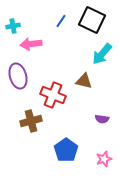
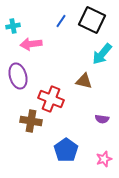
red cross: moved 2 px left, 4 px down
brown cross: rotated 25 degrees clockwise
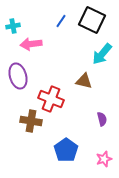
purple semicircle: rotated 112 degrees counterclockwise
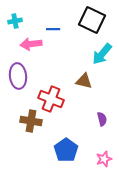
blue line: moved 8 px left, 8 px down; rotated 56 degrees clockwise
cyan cross: moved 2 px right, 5 px up
purple ellipse: rotated 10 degrees clockwise
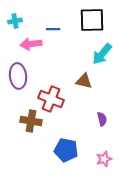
black square: rotated 28 degrees counterclockwise
blue pentagon: rotated 25 degrees counterclockwise
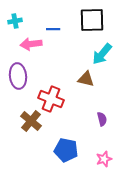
brown triangle: moved 2 px right, 2 px up
brown cross: rotated 30 degrees clockwise
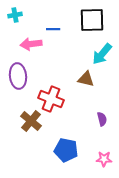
cyan cross: moved 6 px up
pink star: rotated 21 degrees clockwise
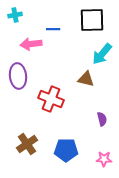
brown cross: moved 4 px left, 23 px down; rotated 15 degrees clockwise
blue pentagon: rotated 10 degrees counterclockwise
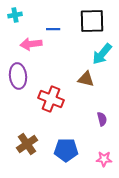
black square: moved 1 px down
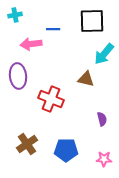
cyan arrow: moved 2 px right
